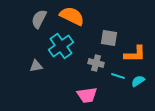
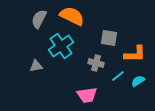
cyan line: rotated 56 degrees counterclockwise
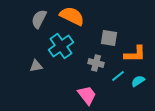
pink trapezoid: rotated 120 degrees counterclockwise
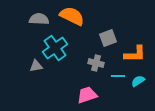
gray semicircle: rotated 66 degrees clockwise
gray square: moved 1 px left; rotated 30 degrees counterclockwise
cyan cross: moved 6 px left, 2 px down
cyan line: rotated 40 degrees clockwise
pink trapezoid: rotated 70 degrees counterclockwise
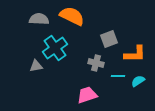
gray square: moved 1 px right, 1 px down
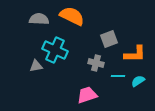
cyan cross: moved 2 px down; rotated 30 degrees counterclockwise
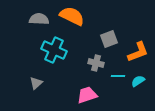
cyan cross: moved 1 px left
orange L-shape: moved 3 px right, 2 px up; rotated 20 degrees counterclockwise
gray triangle: moved 17 px down; rotated 32 degrees counterclockwise
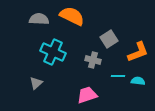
gray square: rotated 12 degrees counterclockwise
cyan cross: moved 1 px left, 2 px down
gray cross: moved 3 px left, 3 px up
cyan semicircle: rotated 40 degrees clockwise
